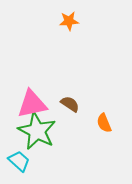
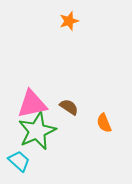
orange star: rotated 12 degrees counterclockwise
brown semicircle: moved 1 px left, 3 px down
green star: rotated 21 degrees clockwise
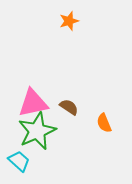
pink triangle: moved 1 px right, 1 px up
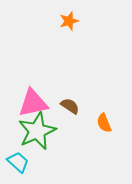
brown semicircle: moved 1 px right, 1 px up
cyan trapezoid: moved 1 px left, 1 px down
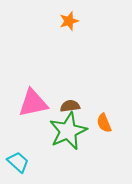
brown semicircle: rotated 42 degrees counterclockwise
green star: moved 31 px right
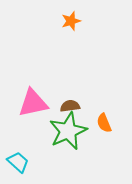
orange star: moved 2 px right
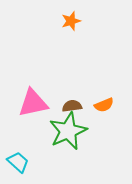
brown semicircle: moved 2 px right
orange semicircle: moved 18 px up; rotated 90 degrees counterclockwise
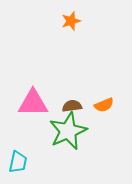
pink triangle: rotated 12 degrees clockwise
cyan trapezoid: rotated 60 degrees clockwise
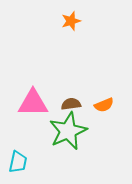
brown semicircle: moved 1 px left, 2 px up
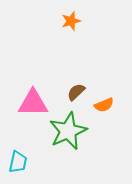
brown semicircle: moved 5 px right, 12 px up; rotated 36 degrees counterclockwise
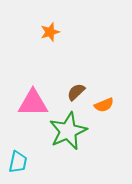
orange star: moved 21 px left, 11 px down
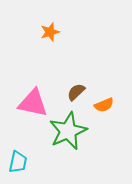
pink triangle: rotated 12 degrees clockwise
